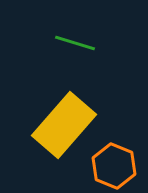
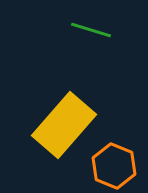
green line: moved 16 px right, 13 px up
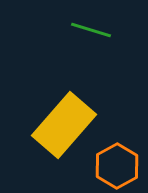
orange hexagon: moved 3 px right; rotated 9 degrees clockwise
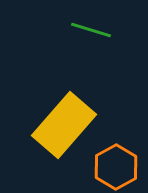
orange hexagon: moved 1 px left, 1 px down
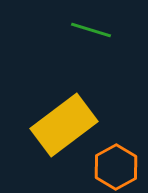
yellow rectangle: rotated 12 degrees clockwise
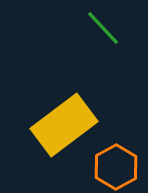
green line: moved 12 px right, 2 px up; rotated 30 degrees clockwise
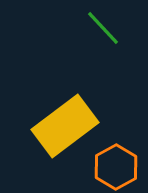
yellow rectangle: moved 1 px right, 1 px down
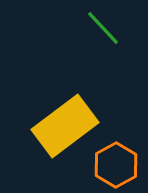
orange hexagon: moved 2 px up
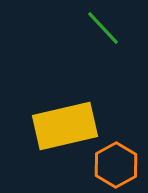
yellow rectangle: rotated 24 degrees clockwise
